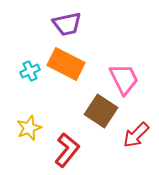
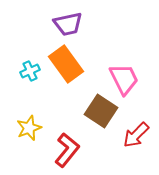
purple trapezoid: moved 1 px right
orange rectangle: rotated 27 degrees clockwise
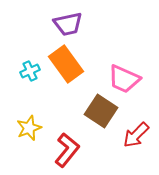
pink trapezoid: rotated 140 degrees clockwise
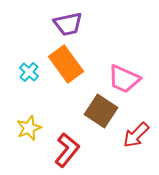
cyan cross: moved 1 px left, 1 px down; rotated 24 degrees counterclockwise
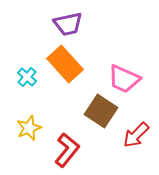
orange rectangle: moved 1 px left; rotated 6 degrees counterclockwise
cyan cross: moved 2 px left, 5 px down
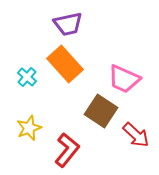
red arrow: rotated 92 degrees counterclockwise
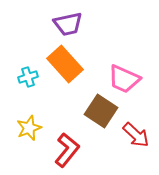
cyan cross: moved 1 px right; rotated 30 degrees clockwise
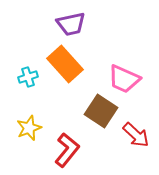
purple trapezoid: moved 3 px right
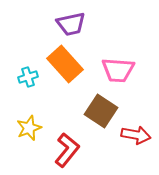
pink trapezoid: moved 6 px left, 9 px up; rotated 20 degrees counterclockwise
red arrow: rotated 32 degrees counterclockwise
